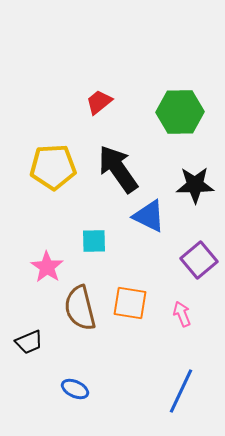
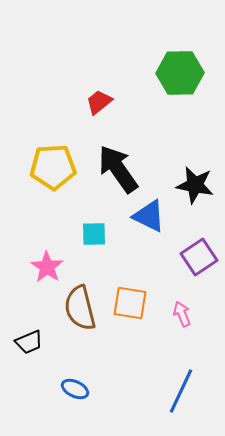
green hexagon: moved 39 px up
black star: rotated 12 degrees clockwise
cyan square: moved 7 px up
purple square: moved 3 px up; rotated 6 degrees clockwise
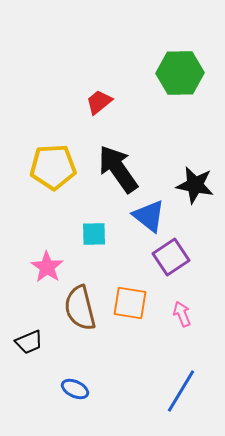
blue triangle: rotated 12 degrees clockwise
purple square: moved 28 px left
blue line: rotated 6 degrees clockwise
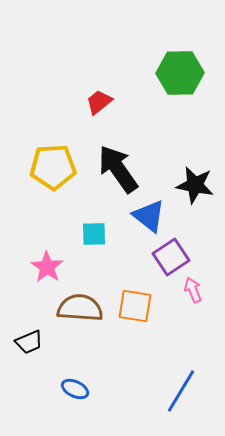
orange square: moved 5 px right, 3 px down
brown semicircle: rotated 108 degrees clockwise
pink arrow: moved 11 px right, 24 px up
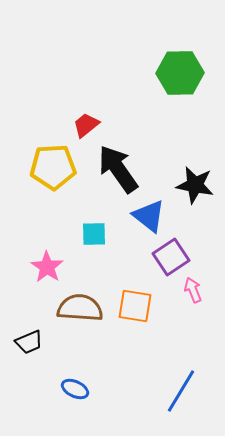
red trapezoid: moved 13 px left, 23 px down
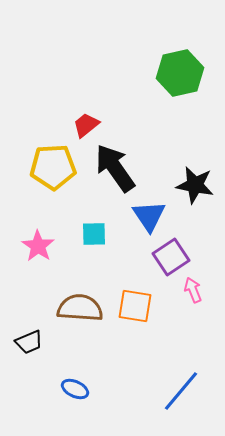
green hexagon: rotated 12 degrees counterclockwise
black arrow: moved 3 px left, 1 px up
blue triangle: rotated 18 degrees clockwise
pink star: moved 9 px left, 21 px up
blue line: rotated 9 degrees clockwise
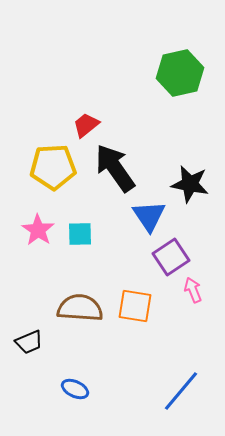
black star: moved 5 px left, 1 px up
cyan square: moved 14 px left
pink star: moved 16 px up
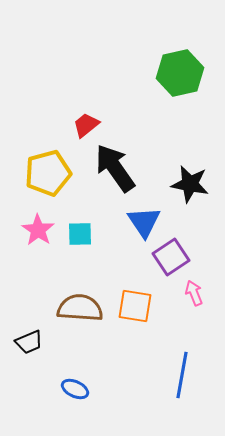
yellow pentagon: moved 5 px left, 6 px down; rotated 12 degrees counterclockwise
blue triangle: moved 5 px left, 6 px down
pink arrow: moved 1 px right, 3 px down
blue line: moved 1 px right, 16 px up; rotated 30 degrees counterclockwise
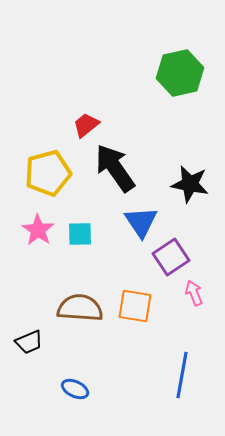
blue triangle: moved 3 px left
